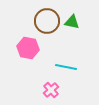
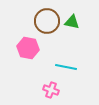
pink cross: rotated 28 degrees counterclockwise
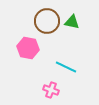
cyan line: rotated 15 degrees clockwise
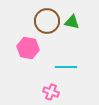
cyan line: rotated 25 degrees counterclockwise
pink cross: moved 2 px down
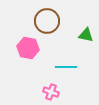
green triangle: moved 14 px right, 13 px down
